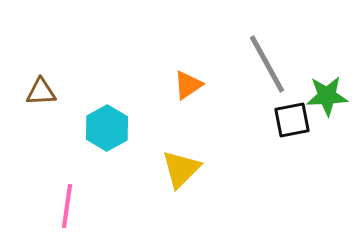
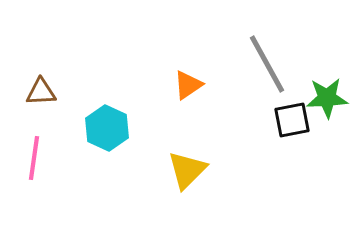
green star: moved 2 px down
cyan hexagon: rotated 6 degrees counterclockwise
yellow triangle: moved 6 px right, 1 px down
pink line: moved 33 px left, 48 px up
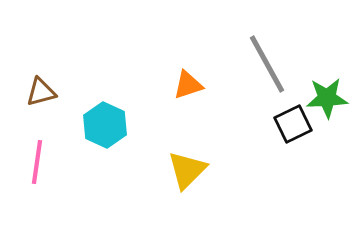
orange triangle: rotated 16 degrees clockwise
brown triangle: rotated 12 degrees counterclockwise
black square: moved 1 px right, 4 px down; rotated 15 degrees counterclockwise
cyan hexagon: moved 2 px left, 3 px up
pink line: moved 3 px right, 4 px down
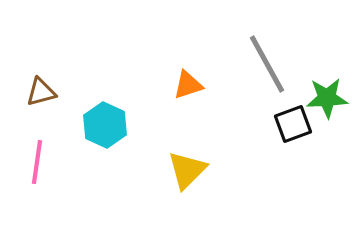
black square: rotated 6 degrees clockwise
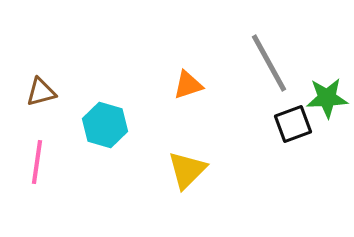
gray line: moved 2 px right, 1 px up
cyan hexagon: rotated 9 degrees counterclockwise
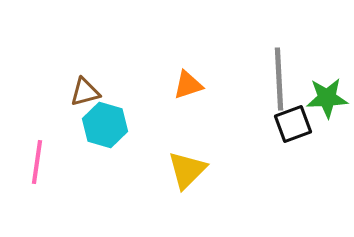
gray line: moved 10 px right, 16 px down; rotated 26 degrees clockwise
brown triangle: moved 44 px right
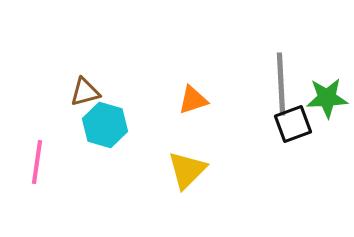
gray line: moved 2 px right, 5 px down
orange triangle: moved 5 px right, 15 px down
